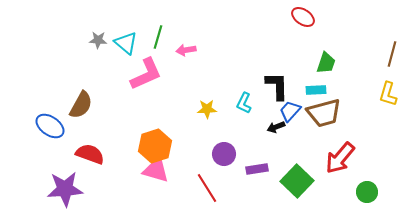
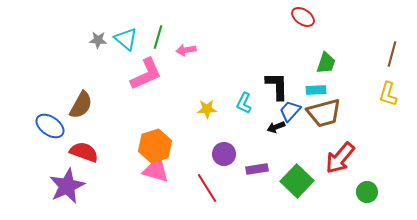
cyan triangle: moved 4 px up
red semicircle: moved 6 px left, 2 px up
purple star: moved 2 px right, 3 px up; rotated 21 degrees counterclockwise
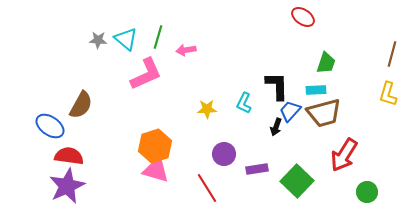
black arrow: rotated 48 degrees counterclockwise
red semicircle: moved 15 px left, 4 px down; rotated 12 degrees counterclockwise
red arrow: moved 4 px right, 3 px up; rotated 8 degrees counterclockwise
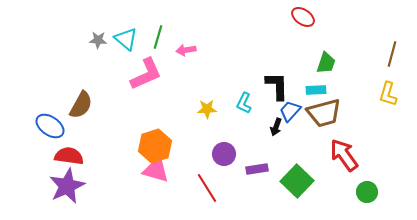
red arrow: rotated 112 degrees clockwise
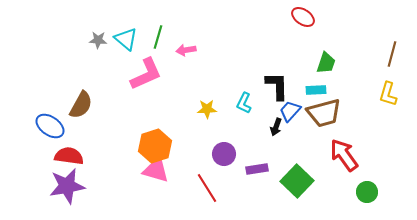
purple star: rotated 15 degrees clockwise
